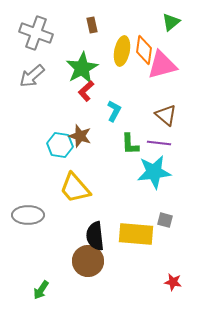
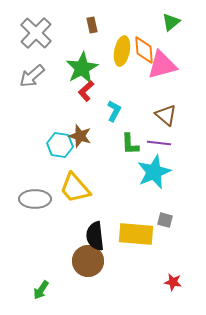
gray cross: rotated 24 degrees clockwise
orange diamond: rotated 12 degrees counterclockwise
cyan star: rotated 16 degrees counterclockwise
gray ellipse: moved 7 px right, 16 px up
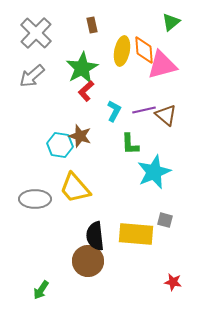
purple line: moved 15 px left, 33 px up; rotated 20 degrees counterclockwise
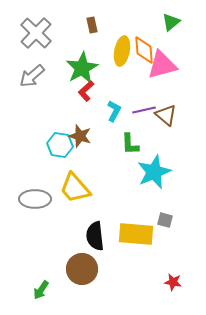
brown circle: moved 6 px left, 8 px down
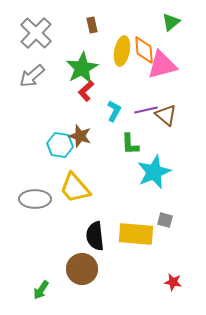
purple line: moved 2 px right
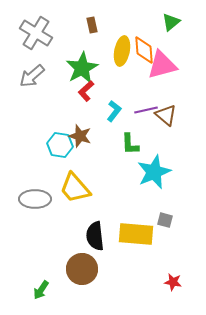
gray cross: rotated 12 degrees counterclockwise
cyan L-shape: rotated 10 degrees clockwise
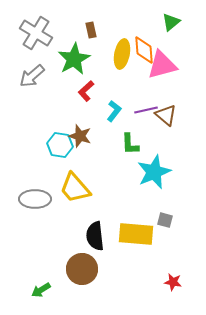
brown rectangle: moved 1 px left, 5 px down
yellow ellipse: moved 3 px down
green star: moved 8 px left, 9 px up
green arrow: rotated 24 degrees clockwise
